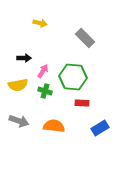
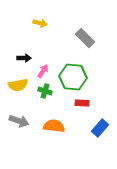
blue rectangle: rotated 18 degrees counterclockwise
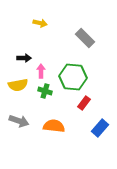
pink arrow: moved 2 px left; rotated 32 degrees counterclockwise
red rectangle: moved 2 px right; rotated 56 degrees counterclockwise
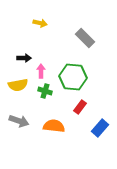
red rectangle: moved 4 px left, 4 px down
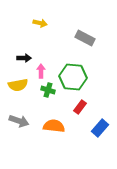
gray rectangle: rotated 18 degrees counterclockwise
green cross: moved 3 px right, 1 px up
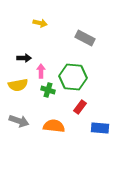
blue rectangle: rotated 54 degrees clockwise
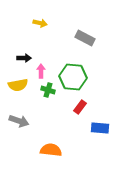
orange semicircle: moved 3 px left, 24 px down
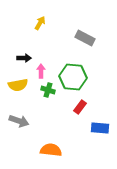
yellow arrow: rotated 72 degrees counterclockwise
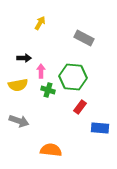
gray rectangle: moved 1 px left
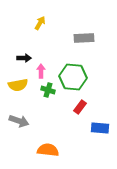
gray rectangle: rotated 30 degrees counterclockwise
orange semicircle: moved 3 px left
